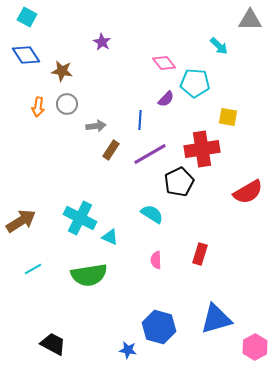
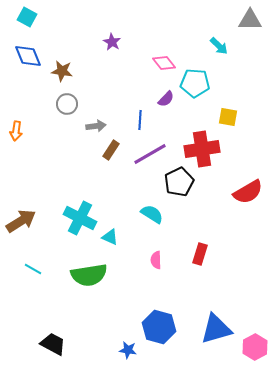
purple star: moved 10 px right
blue diamond: moved 2 px right, 1 px down; rotated 12 degrees clockwise
orange arrow: moved 22 px left, 24 px down
cyan line: rotated 60 degrees clockwise
blue triangle: moved 10 px down
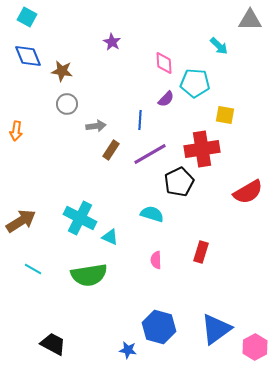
pink diamond: rotated 35 degrees clockwise
yellow square: moved 3 px left, 2 px up
cyan semicircle: rotated 15 degrees counterclockwise
red rectangle: moved 1 px right, 2 px up
blue triangle: rotated 20 degrees counterclockwise
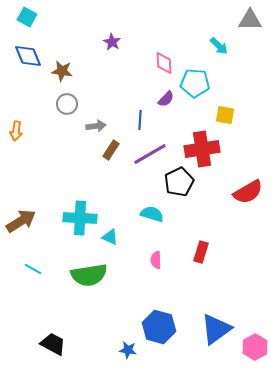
cyan cross: rotated 24 degrees counterclockwise
